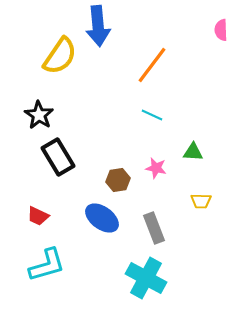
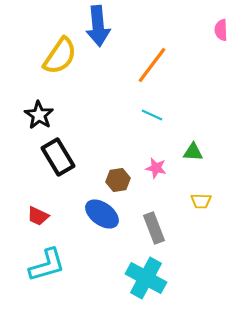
blue ellipse: moved 4 px up
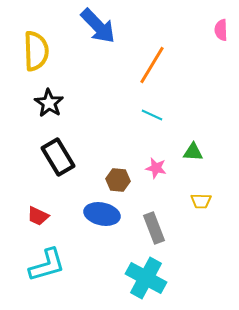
blue arrow: rotated 39 degrees counterclockwise
yellow semicircle: moved 24 px left, 5 px up; rotated 36 degrees counterclockwise
orange line: rotated 6 degrees counterclockwise
black star: moved 10 px right, 12 px up
brown hexagon: rotated 15 degrees clockwise
blue ellipse: rotated 24 degrees counterclockwise
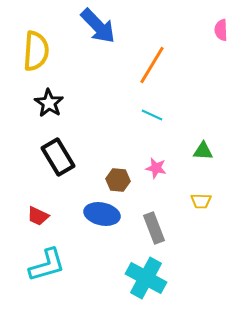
yellow semicircle: rotated 6 degrees clockwise
green triangle: moved 10 px right, 1 px up
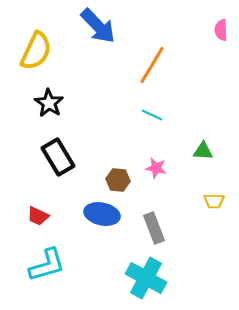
yellow semicircle: rotated 21 degrees clockwise
yellow trapezoid: moved 13 px right
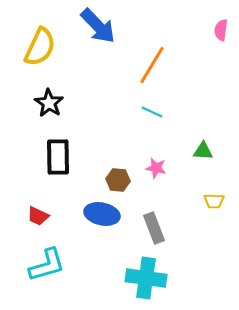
pink semicircle: rotated 10 degrees clockwise
yellow semicircle: moved 4 px right, 4 px up
cyan line: moved 3 px up
black rectangle: rotated 30 degrees clockwise
cyan cross: rotated 21 degrees counterclockwise
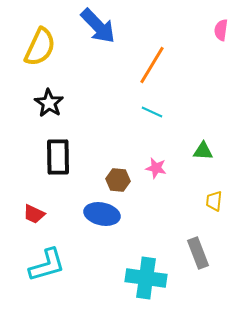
yellow trapezoid: rotated 95 degrees clockwise
red trapezoid: moved 4 px left, 2 px up
gray rectangle: moved 44 px right, 25 px down
